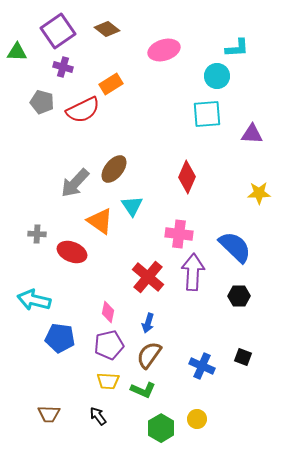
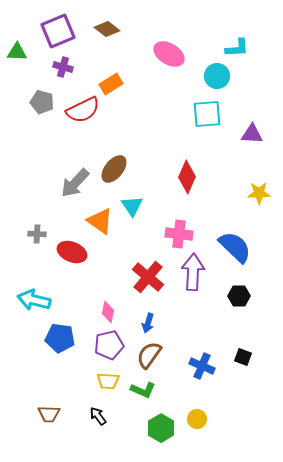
purple square: rotated 12 degrees clockwise
pink ellipse: moved 5 px right, 4 px down; rotated 48 degrees clockwise
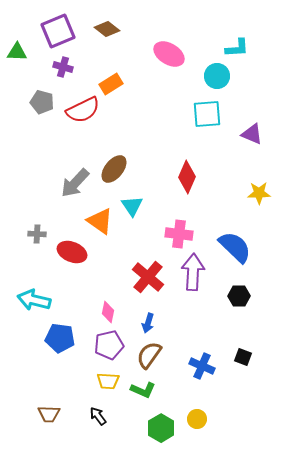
purple triangle: rotated 20 degrees clockwise
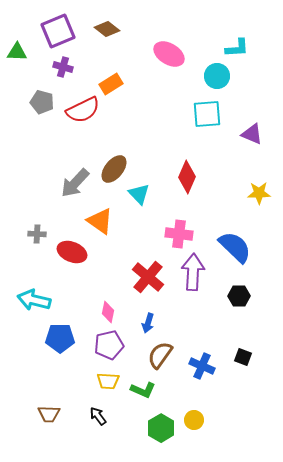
cyan triangle: moved 7 px right, 12 px up; rotated 10 degrees counterclockwise
blue pentagon: rotated 8 degrees counterclockwise
brown semicircle: moved 11 px right
yellow circle: moved 3 px left, 1 px down
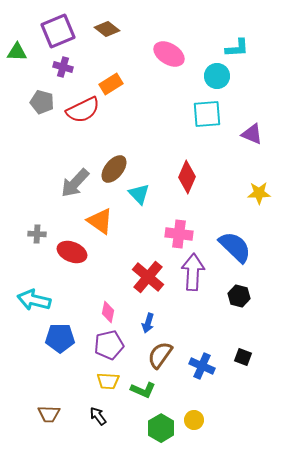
black hexagon: rotated 15 degrees clockwise
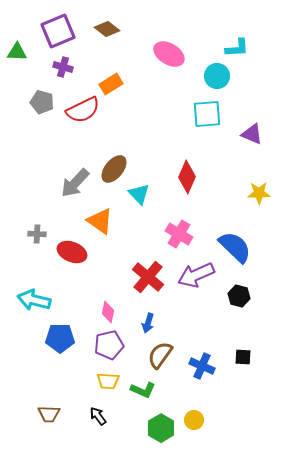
pink cross: rotated 24 degrees clockwise
purple arrow: moved 3 px right, 3 px down; rotated 117 degrees counterclockwise
black square: rotated 18 degrees counterclockwise
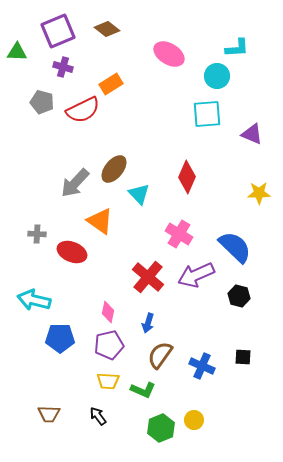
green hexagon: rotated 8 degrees clockwise
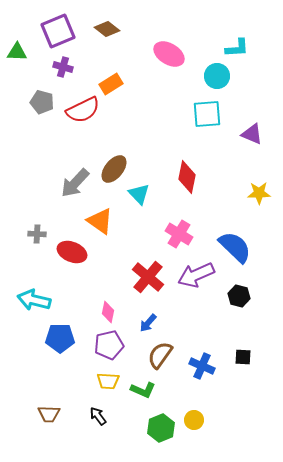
red diamond: rotated 12 degrees counterclockwise
blue arrow: rotated 24 degrees clockwise
